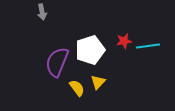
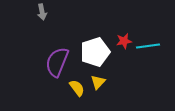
white pentagon: moved 5 px right, 2 px down
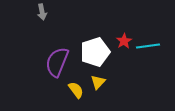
red star: rotated 21 degrees counterclockwise
yellow semicircle: moved 1 px left, 2 px down
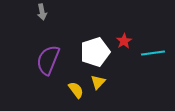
cyan line: moved 5 px right, 7 px down
purple semicircle: moved 9 px left, 2 px up
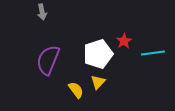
white pentagon: moved 3 px right, 2 px down
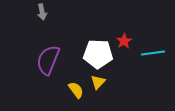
white pentagon: rotated 20 degrees clockwise
